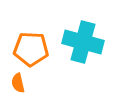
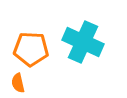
cyan cross: rotated 9 degrees clockwise
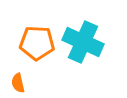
orange pentagon: moved 6 px right, 6 px up
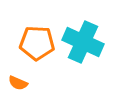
orange semicircle: rotated 54 degrees counterclockwise
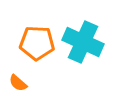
orange semicircle: rotated 18 degrees clockwise
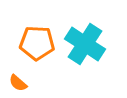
cyan cross: moved 2 px right, 2 px down; rotated 9 degrees clockwise
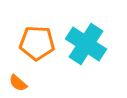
cyan cross: moved 1 px right
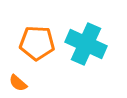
cyan cross: rotated 9 degrees counterclockwise
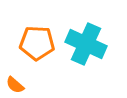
orange semicircle: moved 3 px left, 2 px down
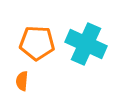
orange semicircle: moved 7 px right, 4 px up; rotated 54 degrees clockwise
